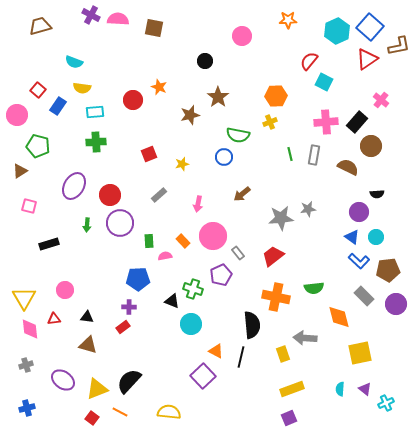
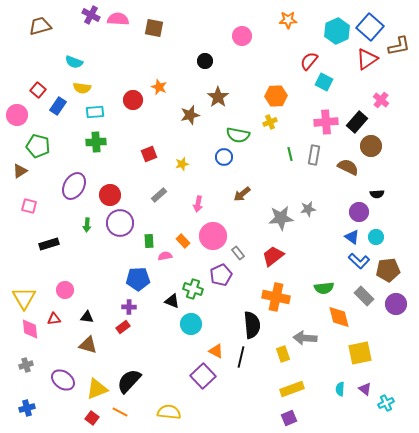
green semicircle at (314, 288): moved 10 px right
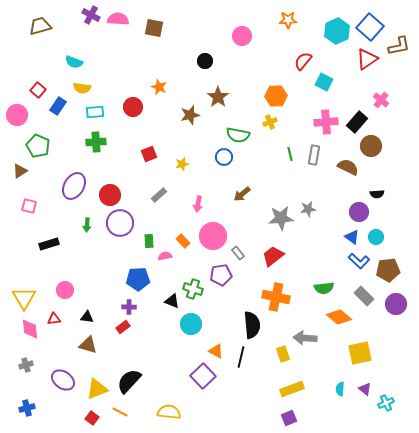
red semicircle at (309, 61): moved 6 px left
red circle at (133, 100): moved 7 px down
green pentagon at (38, 146): rotated 10 degrees clockwise
purple pentagon at (221, 275): rotated 15 degrees clockwise
orange diamond at (339, 317): rotated 35 degrees counterclockwise
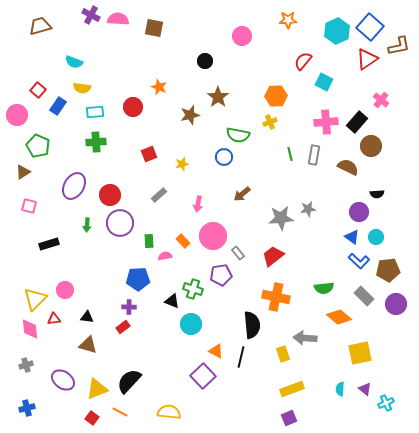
brown triangle at (20, 171): moved 3 px right, 1 px down
yellow triangle at (24, 298): moved 11 px right, 1 px down; rotated 15 degrees clockwise
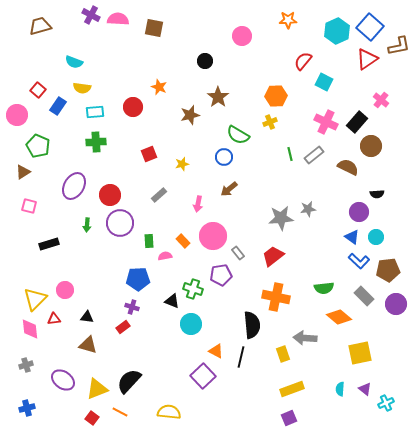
pink cross at (326, 122): rotated 30 degrees clockwise
green semicircle at (238, 135): rotated 20 degrees clockwise
gray rectangle at (314, 155): rotated 42 degrees clockwise
brown arrow at (242, 194): moved 13 px left, 5 px up
purple cross at (129, 307): moved 3 px right; rotated 16 degrees clockwise
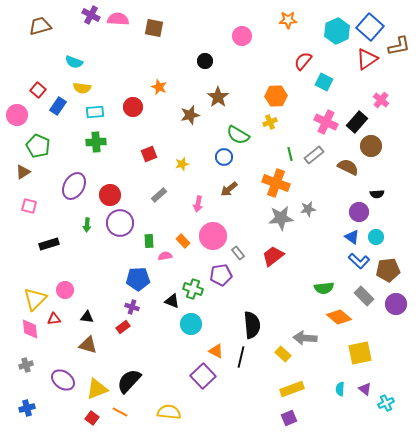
orange cross at (276, 297): moved 114 px up; rotated 8 degrees clockwise
yellow rectangle at (283, 354): rotated 28 degrees counterclockwise
